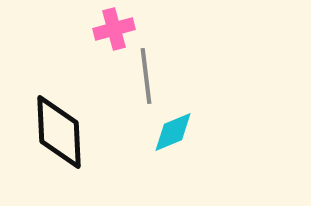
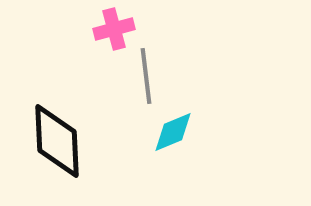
black diamond: moved 2 px left, 9 px down
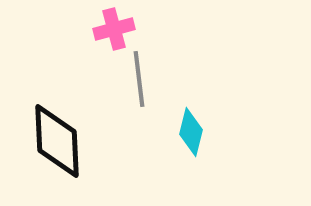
gray line: moved 7 px left, 3 px down
cyan diamond: moved 18 px right; rotated 54 degrees counterclockwise
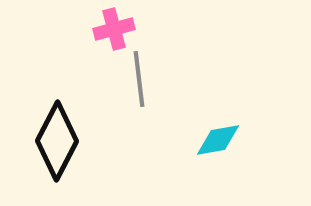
cyan diamond: moved 27 px right, 8 px down; rotated 66 degrees clockwise
black diamond: rotated 30 degrees clockwise
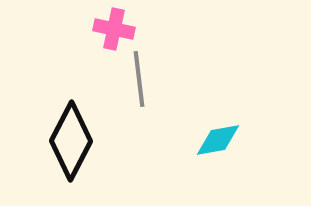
pink cross: rotated 27 degrees clockwise
black diamond: moved 14 px right
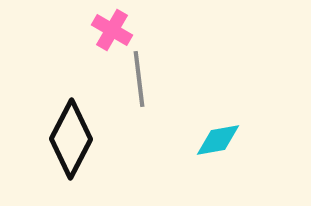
pink cross: moved 2 px left, 1 px down; rotated 18 degrees clockwise
black diamond: moved 2 px up
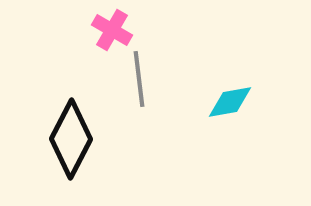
cyan diamond: moved 12 px right, 38 px up
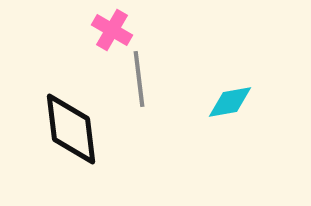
black diamond: moved 10 px up; rotated 34 degrees counterclockwise
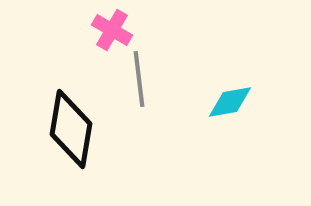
black diamond: rotated 16 degrees clockwise
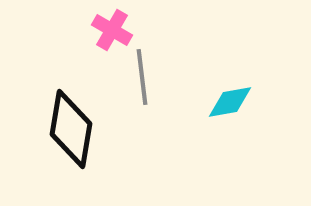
gray line: moved 3 px right, 2 px up
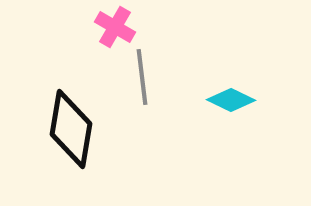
pink cross: moved 3 px right, 3 px up
cyan diamond: moved 1 px right, 2 px up; rotated 36 degrees clockwise
